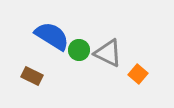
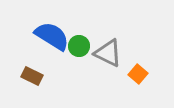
green circle: moved 4 px up
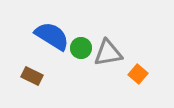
green circle: moved 2 px right, 2 px down
gray triangle: rotated 36 degrees counterclockwise
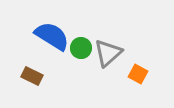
gray triangle: rotated 32 degrees counterclockwise
orange square: rotated 12 degrees counterclockwise
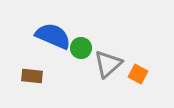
blue semicircle: moved 1 px right; rotated 9 degrees counterclockwise
gray triangle: moved 11 px down
brown rectangle: rotated 20 degrees counterclockwise
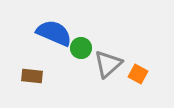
blue semicircle: moved 1 px right, 3 px up
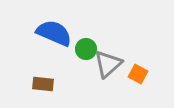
green circle: moved 5 px right, 1 px down
brown rectangle: moved 11 px right, 8 px down
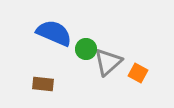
gray triangle: moved 2 px up
orange square: moved 1 px up
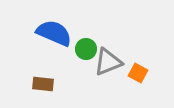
gray triangle: rotated 20 degrees clockwise
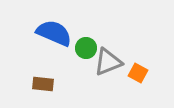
green circle: moved 1 px up
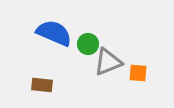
green circle: moved 2 px right, 4 px up
orange square: rotated 24 degrees counterclockwise
brown rectangle: moved 1 px left, 1 px down
